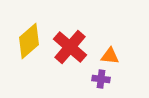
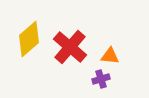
yellow diamond: moved 2 px up
purple cross: rotated 24 degrees counterclockwise
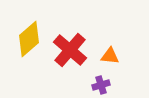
red cross: moved 3 px down
purple cross: moved 6 px down
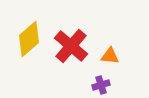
red cross: moved 1 px right, 4 px up
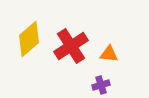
red cross: rotated 16 degrees clockwise
orange triangle: moved 1 px left, 2 px up
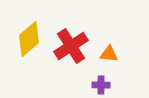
purple cross: rotated 18 degrees clockwise
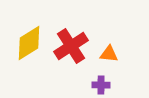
yellow diamond: moved 4 px down; rotated 9 degrees clockwise
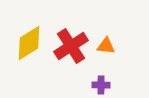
orange triangle: moved 3 px left, 8 px up
